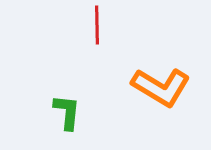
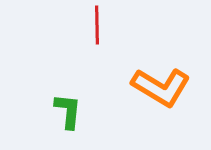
green L-shape: moved 1 px right, 1 px up
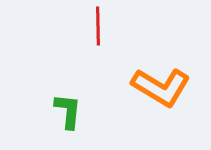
red line: moved 1 px right, 1 px down
